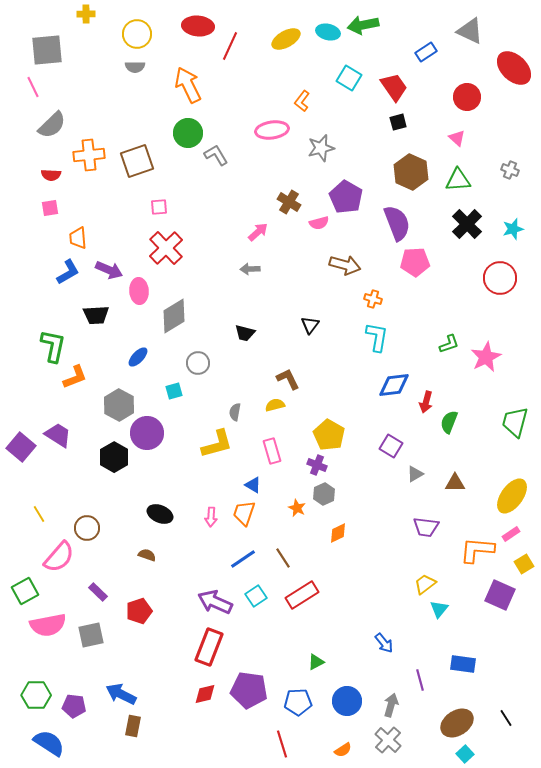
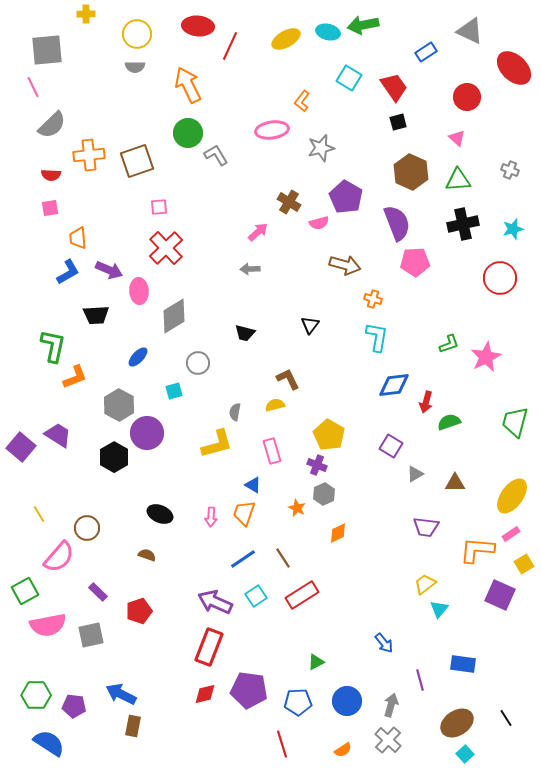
black cross at (467, 224): moved 4 px left; rotated 32 degrees clockwise
green semicircle at (449, 422): rotated 50 degrees clockwise
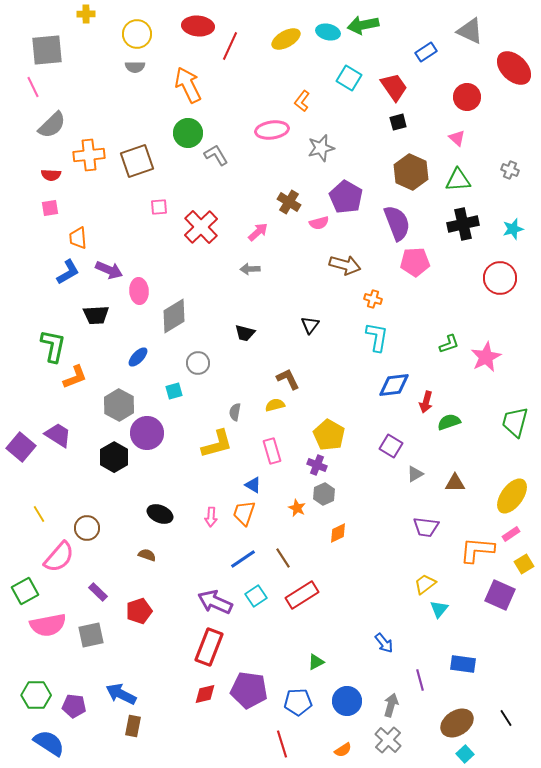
red cross at (166, 248): moved 35 px right, 21 px up
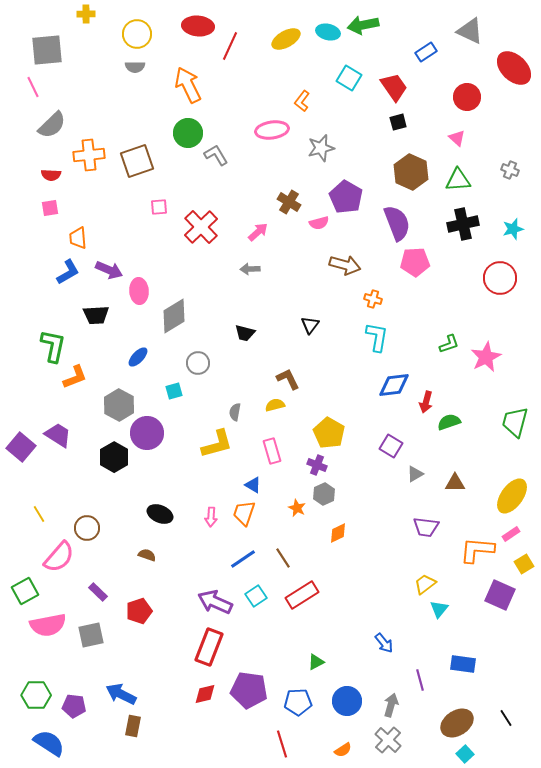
yellow pentagon at (329, 435): moved 2 px up
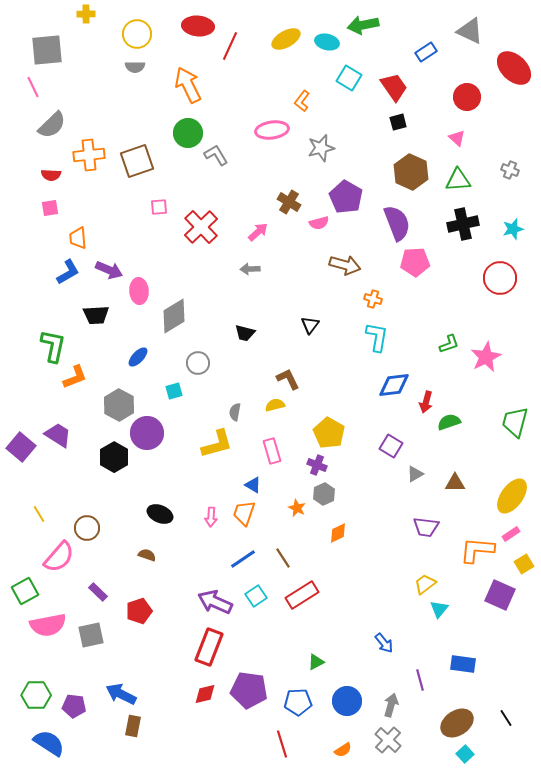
cyan ellipse at (328, 32): moved 1 px left, 10 px down
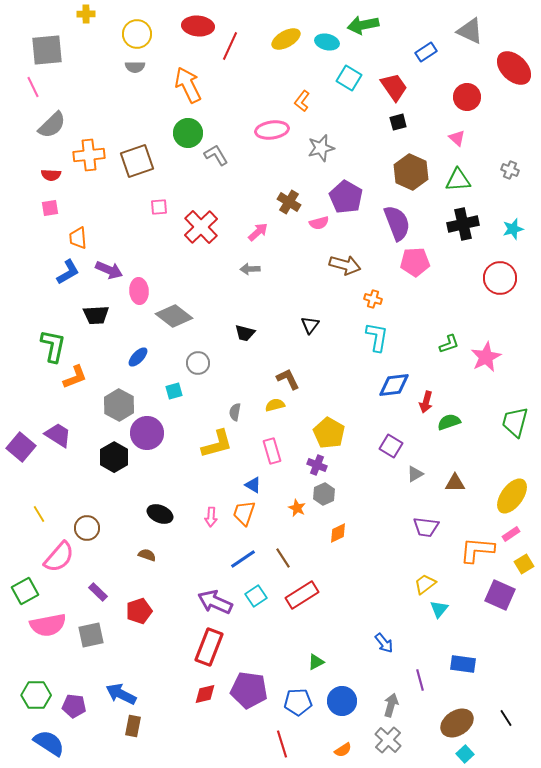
gray diamond at (174, 316): rotated 69 degrees clockwise
blue circle at (347, 701): moved 5 px left
